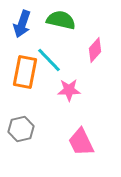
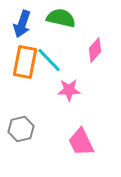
green semicircle: moved 2 px up
orange rectangle: moved 10 px up
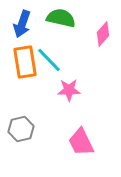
pink diamond: moved 8 px right, 16 px up
orange rectangle: rotated 20 degrees counterclockwise
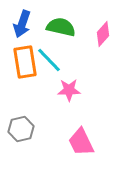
green semicircle: moved 9 px down
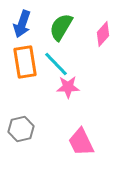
green semicircle: rotated 72 degrees counterclockwise
cyan line: moved 7 px right, 4 px down
pink star: moved 1 px left, 3 px up
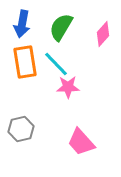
blue arrow: rotated 8 degrees counterclockwise
pink trapezoid: rotated 16 degrees counterclockwise
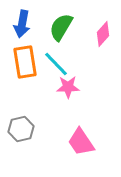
pink trapezoid: rotated 8 degrees clockwise
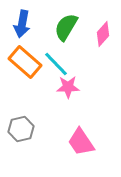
green semicircle: moved 5 px right
orange rectangle: rotated 40 degrees counterclockwise
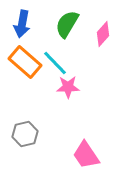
green semicircle: moved 1 px right, 3 px up
cyan line: moved 1 px left, 1 px up
gray hexagon: moved 4 px right, 5 px down
pink trapezoid: moved 5 px right, 13 px down
